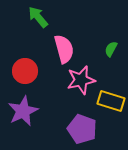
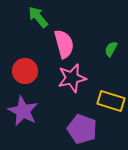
pink semicircle: moved 5 px up
pink star: moved 9 px left, 2 px up
purple star: rotated 20 degrees counterclockwise
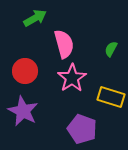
green arrow: moved 3 px left, 1 px down; rotated 100 degrees clockwise
pink star: rotated 20 degrees counterclockwise
yellow rectangle: moved 4 px up
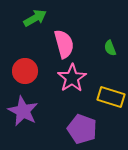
green semicircle: moved 1 px left, 1 px up; rotated 49 degrees counterclockwise
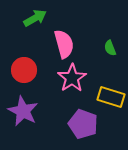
red circle: moved 1 px left, 1 px up
purple pentagon: moved 1 px right, 5 px up
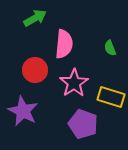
pink semicircle: rotated 20 degrees clockwise
red circle: moved 11 px right
pink star: moved 2 px right, 5 px down
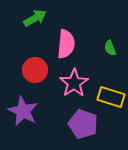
pink semicircle: moved 2 px right
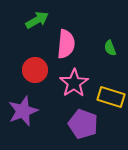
green arrow: moved 2 px right, 2 px down
purple star: rotated 24 degrees clockwise
